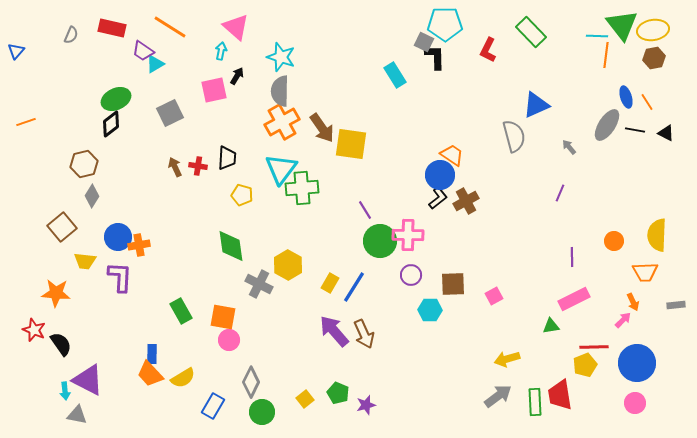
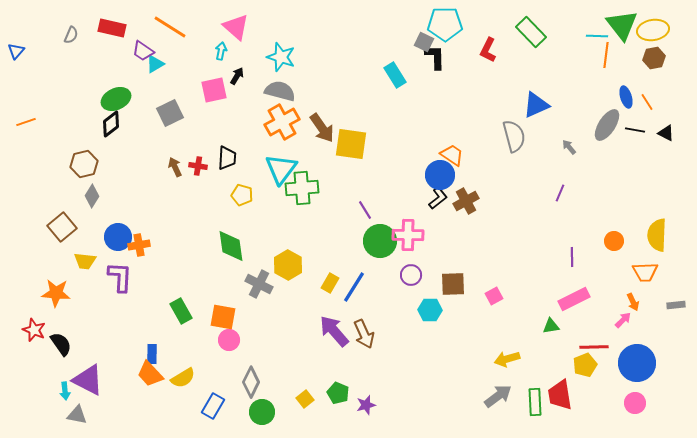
gray semicircle at (280, 91): rotated 104 degrees clockwise
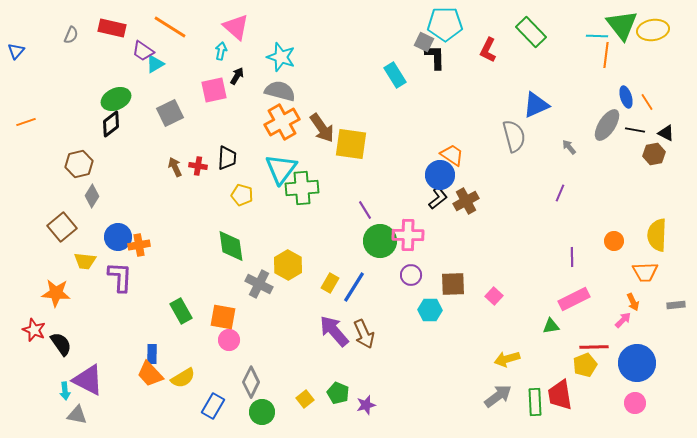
brown hexagon at (654, 58): moved 96 px down
brown hexagon at (84, 164): moved 5 px left
pink square at (494, 296): rotated 18 degrees counterclockwise
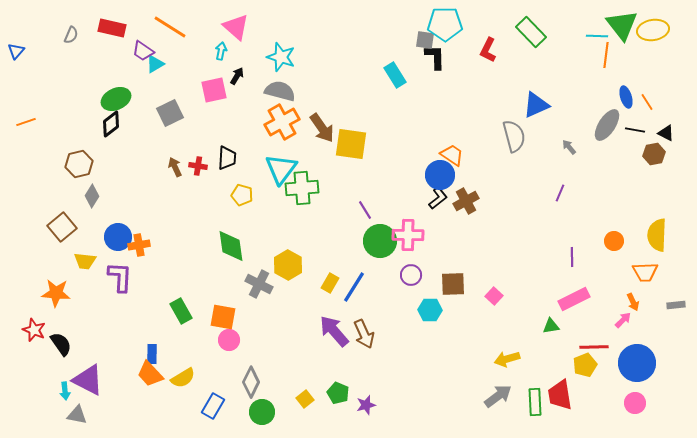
gray square at (424, 42): moved 1 px right, 2 px up; rotated 18 degrees counterclockwise
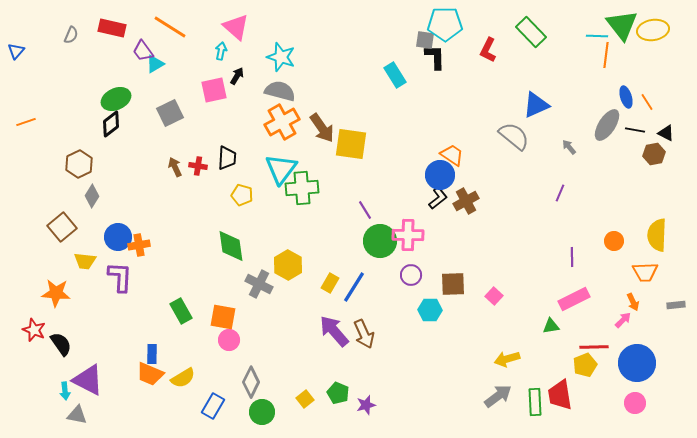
purple trapezoid at (143, 51): rotated 20 degrees clockwise
gray semicircle at (514, 136): rotated 36 degrees counterclockwise
brown hexagon at (79, 164): rotated 12 degrees counterclockwise
orange trapezoid at (150, 374): rotated 24 degrees counterclockwise
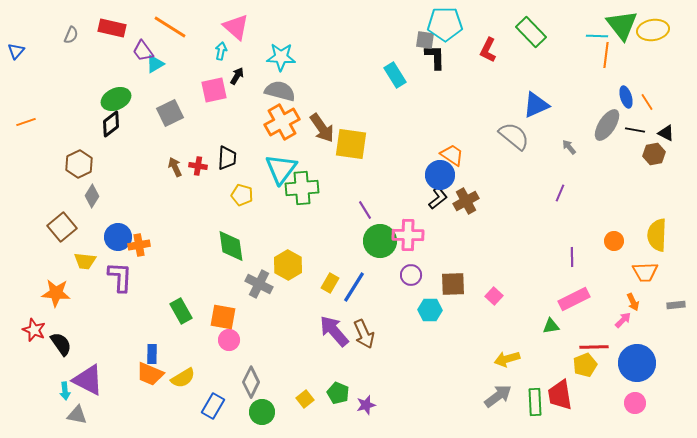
cyan star at (281, 57): rotated 16 degrees counterclockwise
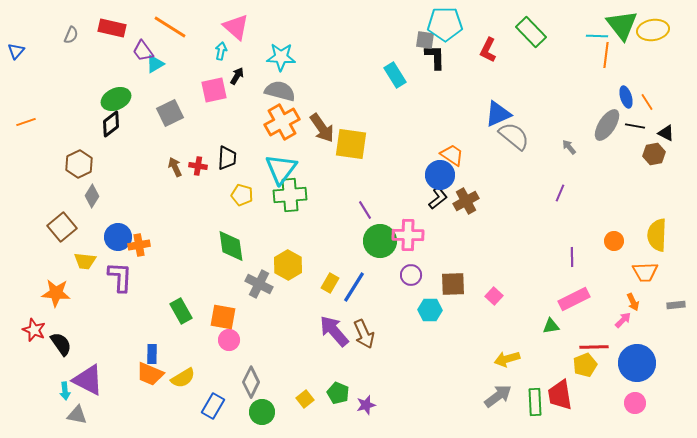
blue triangle at (536, 105): moved 38 px left, 9 px down
black line at (635, 130): moved 4 px up
green cross at (302, 188): moved 12 px left, 7 px down
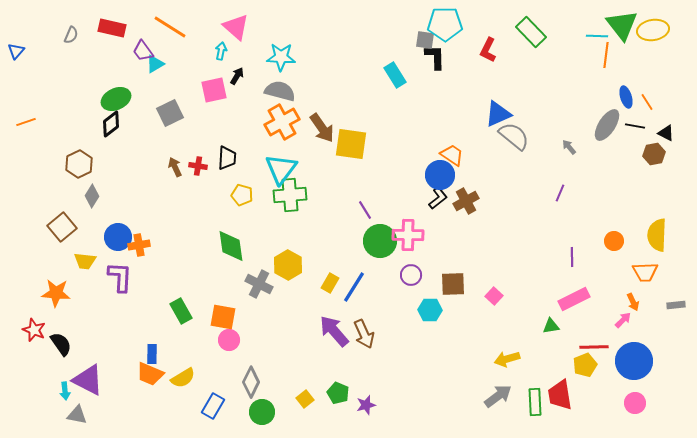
blue circle at (637, 363): moved 3 px left, 2 px up
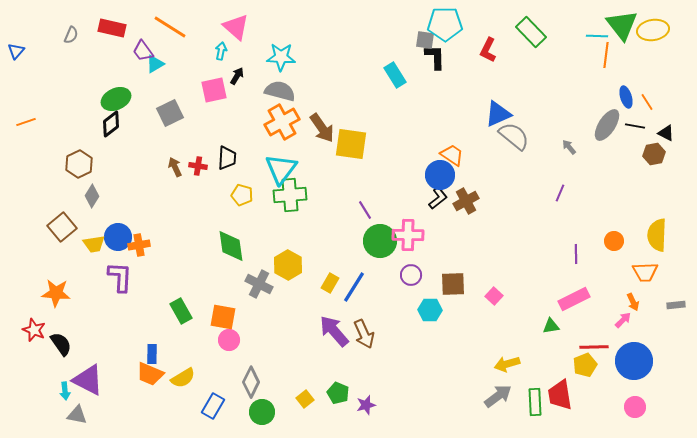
purple line at (572, 257): moved 4 px right, 3 px up
yellow trapezoid at (85, 261): moved 9 px right, 17 px up; rotated 15 degrees counterclockwise
yellow arrow at (507, 359): moved 5 px down
pink circle at (635, 403): moved 4 px down
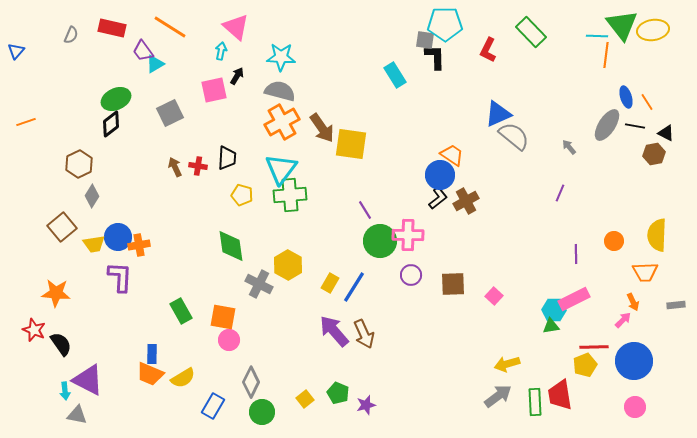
cyan hexagon at (430, 310): moved 124 px right
